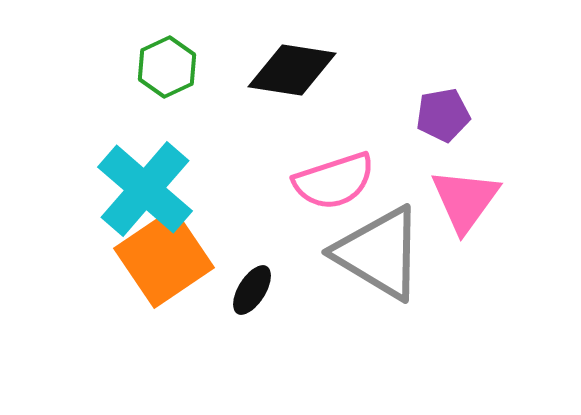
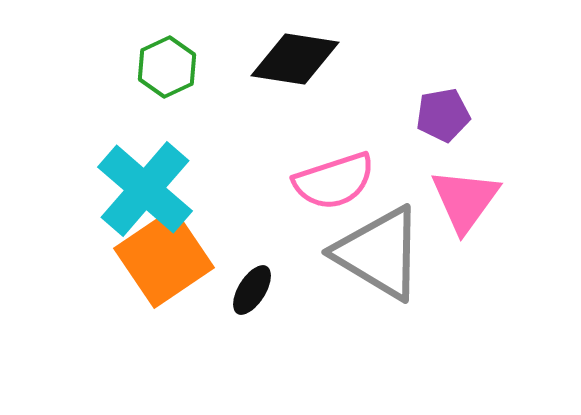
black diamond: moved 3 px right, 11 px up
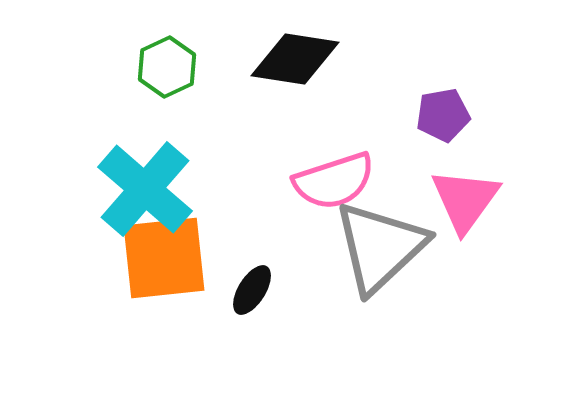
gray triangle: moved 1 px right, 6 px up; rotated 46 degrees clockwise
orange square: rotated 28 degrees clockwise
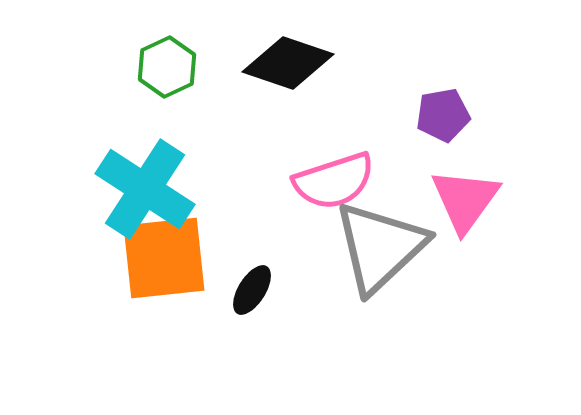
black diamond: moved 7 px left, 4 px down; rotated 10 degrees clockwise
cyan cross: rotated 8 degrees counterclockwise
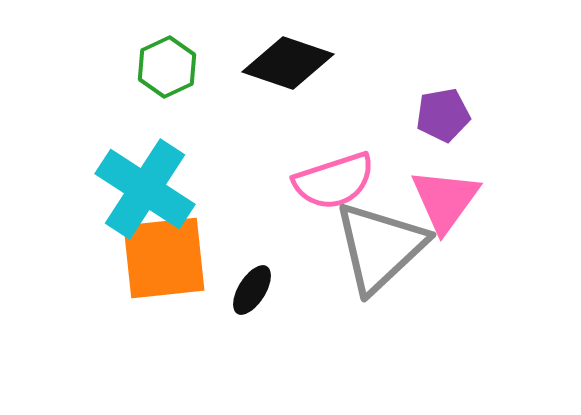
pink triangle: moved 20 px left
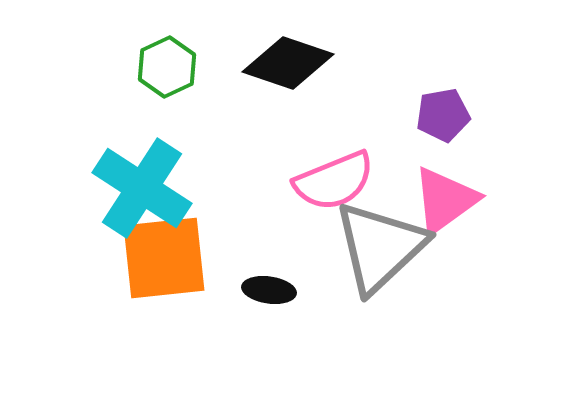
pink semicircle: rotated 4 degrees counterclockwise
cyan cross: moved 3 px left, 1 px up
pink triangle: rotated 18 degrees clockwise
black ellipse: moved 17 px right; rotated 66 degrees clockwise
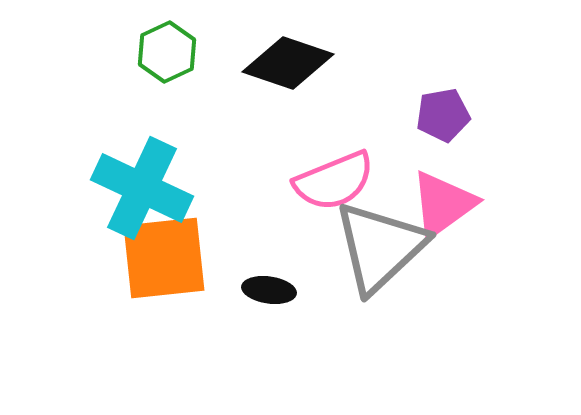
green hexagon: moved 15 px up
cyan cross: rotated 8 degrees counterclockwise
pink triangle: moved 2 px left, 4 px down
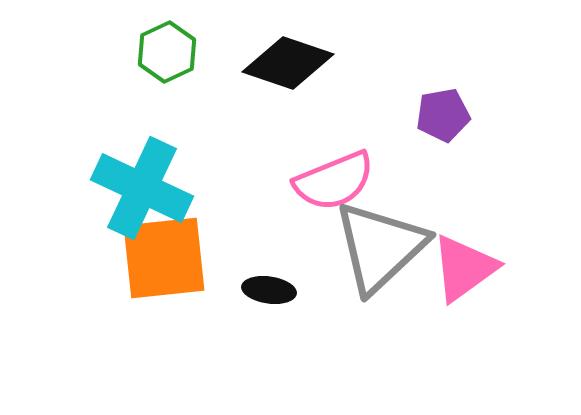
pink triangle: moved 21 px right, 64 px down
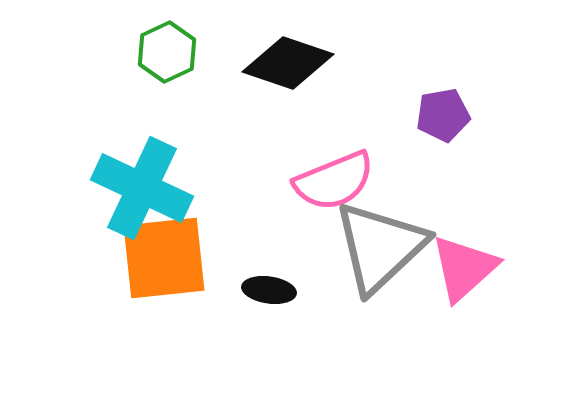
pink triangle: rotated 6 degrees counterclockwise
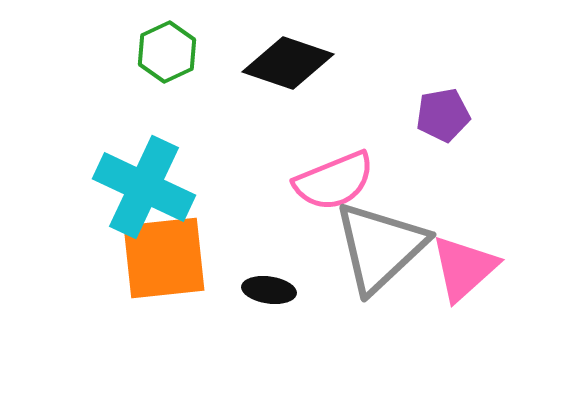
cyan cross: moved 2 px right, 1 px up
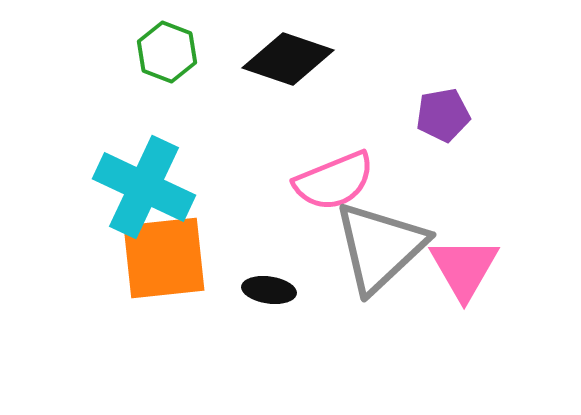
green hexagon: rotated 14 degrees counterclockwise
black diamond: moved 4 px up
pink triangle: rotated 18 degrees counterclockwise
